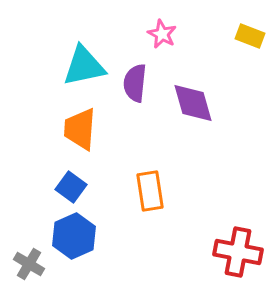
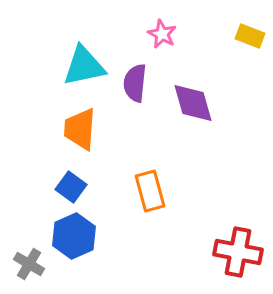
orange rectangle: rotated 6 degrees counterclockwise
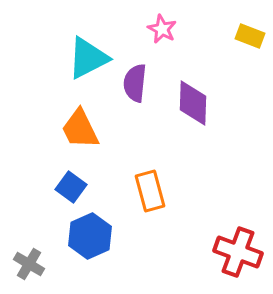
pink star: moved 5 px up
cyan triangle: moved 4 px right, 8 px up; rotated 15 degrees counterclockwise
purple diamond: rotated 18 degrees clockwise
orange trapezoid: rotated 30 degrees counterclockwise
blue hexagon: moved 16 px right
red cross: rotated 9 degrees clockwise
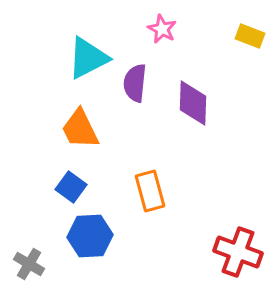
blue hexagon: rotated 21 degrees clockwise
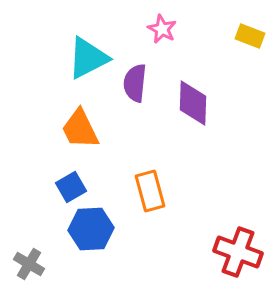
blue square: rotated 24 degrees clockwise
blue hexagon: moved 1 px right, 7 px up
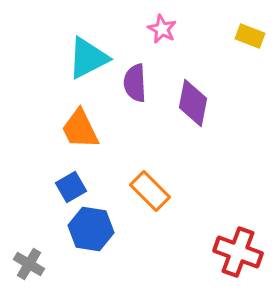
purple semicircle: rotated 9 degrees counterclockwise
purple diamond: rotated 9 degrees clockwise
orange rectangle: rotated 30 degrees counterclockwise
blue hexagon: rotated 12 degrees clockwise
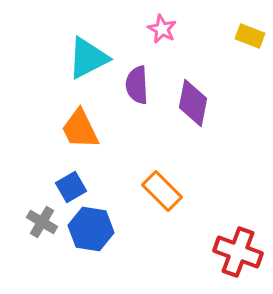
purple semicircle: moved 2 px right, 2 px down
orange rectangle: moved 12 px right
gray cross: moved 13 px right, 42 px up
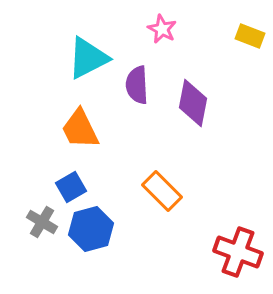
blue hexagon: rotated 24 degrees counterclockwise
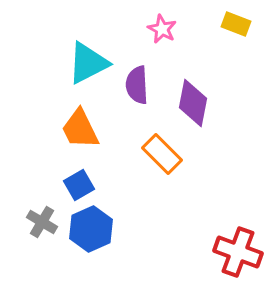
yellow rectangle: moved 14 px left, 12 px up
cyan triangle: moved 5 px down
blue square: moved 8 px right, 2 px up
orange rectangle: moved 37 px up
blue hexagon: rotated 9 degrees counterclockwise
